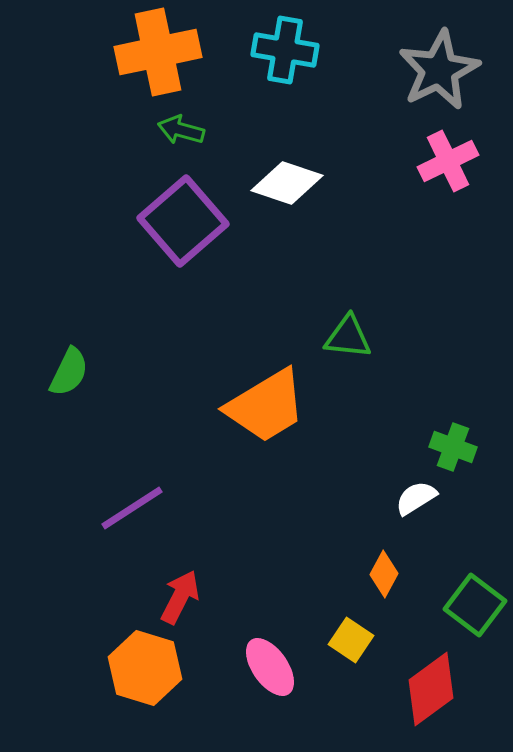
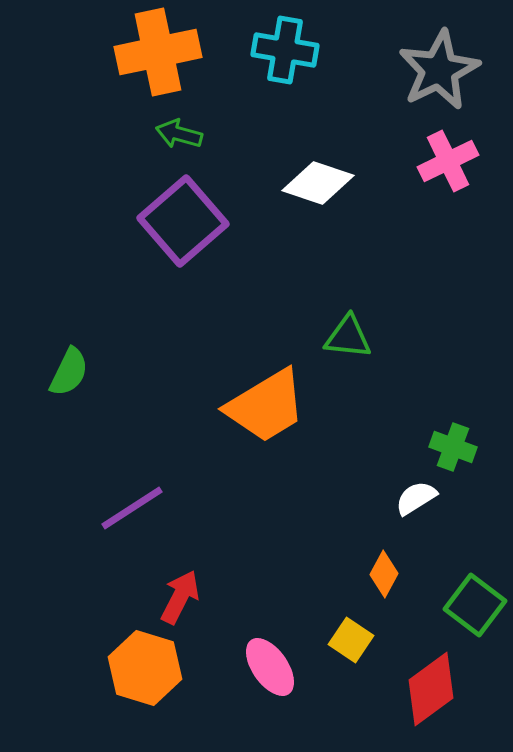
green arrow: moved 2 px left, 4 px down
white diamond: moved 31 px right
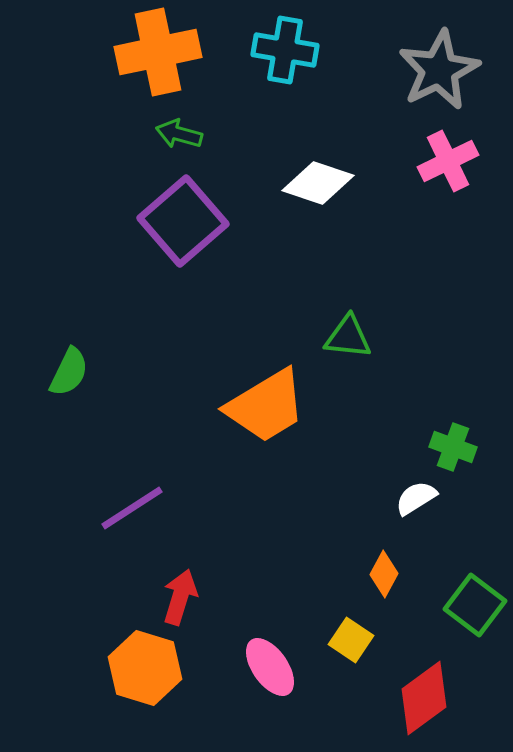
red arrow: rotated 10 degrees counterclockwise
red diamond: moved 7 px left, 9 px down
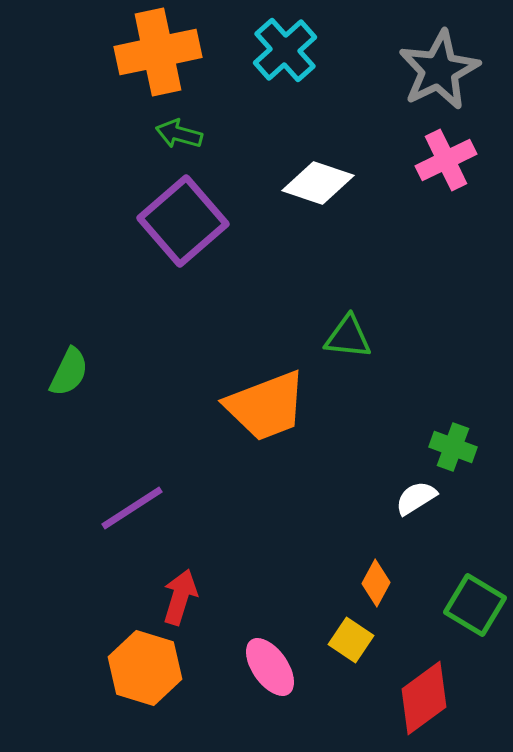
cyan cross: rotated 38 degrees clockwise
pink cross: moved 2 px left, 1 px up
orange trapezoid: rotated 10 degrees clockwise
orange diamond: moved 8 px left, 9 px down
green square: rotated 6 degrees counterclockwise
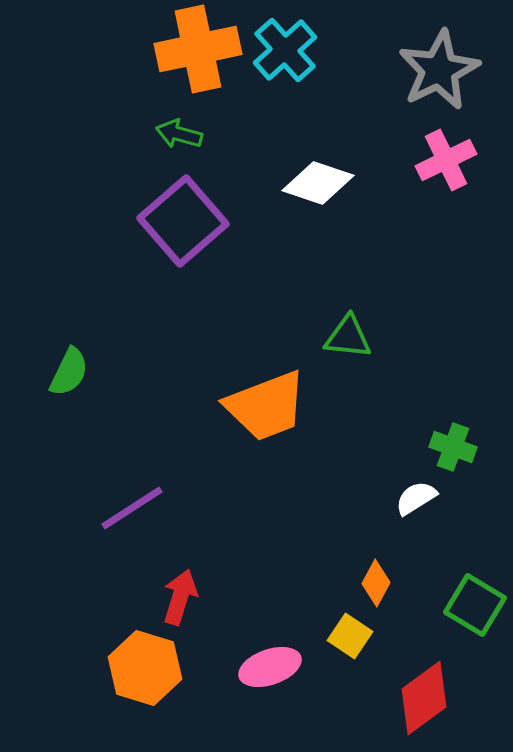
orange cross: moved 40 px right, 3 px up
yellow square: moved 1 px left, 4 px up
pink ellipse: rotated 74 degrees counterclockwise
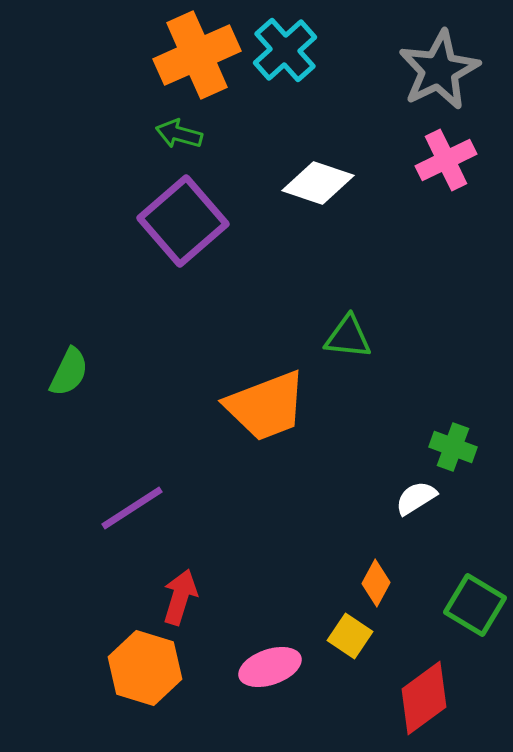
orange cross: moved 1 px left, 6 px down; rotated 12 degrees counterclockwise
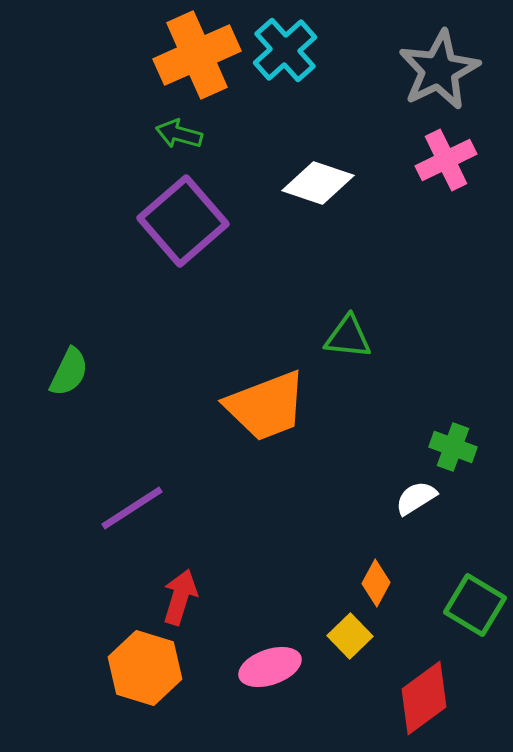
yellow square: rotated 12 degrees clockwise
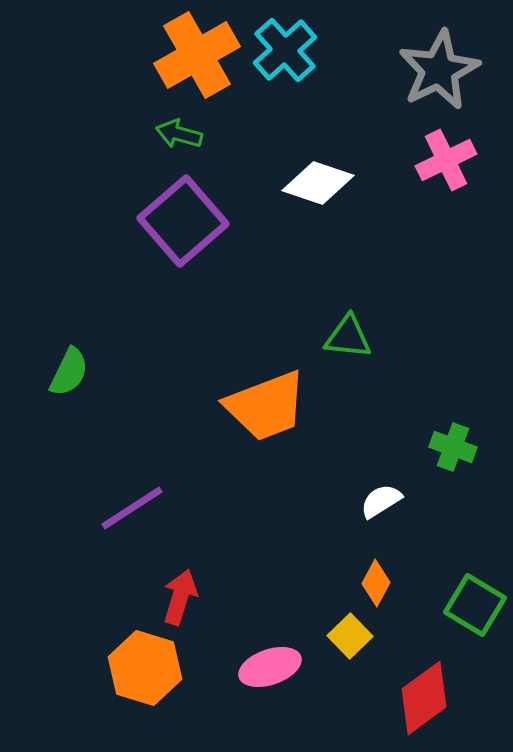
orange cross: rotated 6 degrees counterclockwise
white semicircle: moved 35 px left, 3 px down
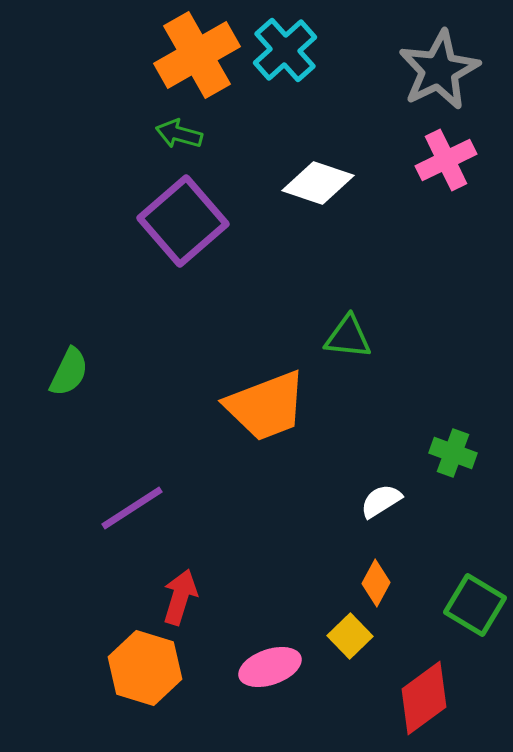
green cross: moved 6 px down
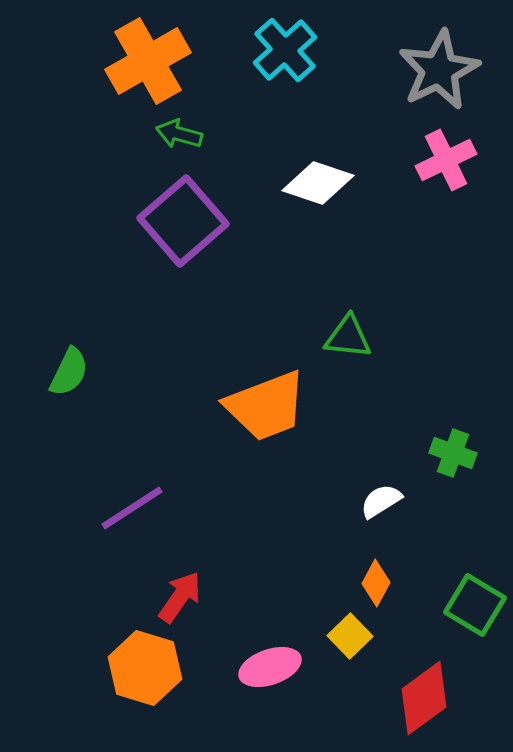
orange cross: moved 49 px left, 6 px down
red arrow: rotated 18 degrees clockwise
